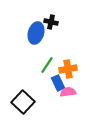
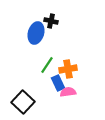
black cross: moved 1 px up
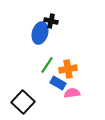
blue ellipse: moved 4 px right
blue rectangle: rotated 35 degrees counterclockwise
pink semicircle: moved 4 px right, 1 px down
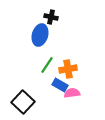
black cross: moved 4 px up
blue ellipse: moved 2 px down
blue rectangle: moved 2 px right, 2 px down
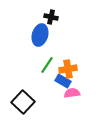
blue rectangle: moved 3 px right, 4 px up
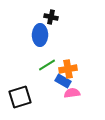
blue ellipse: rotated 15 degrees counterclockwise
green line: rotated 24 degrees clockwise
black square: moved 3 px left, 5 px up; rotated 30 degrees clockwise
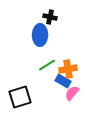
black cross: moved 1 px left
pink semicircle: rotated 42 degrees counterclockwise
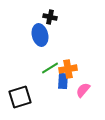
blue ellipse: rotated 15 degrees counterclockwise
green line: moved 3 px right, 3 px down
blue rectangle: rotated 63 degrees clockwise
pink semicircle: moved 11 px right, 3 px up
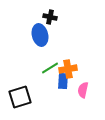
pink semicircle: rotated 28 degrees counterclockwise
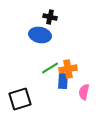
blue ellipse: rotated 65 degrees counterclockwise
pink semicircle: moved 1 px right, 2 px down
black square: moved 2 px down
